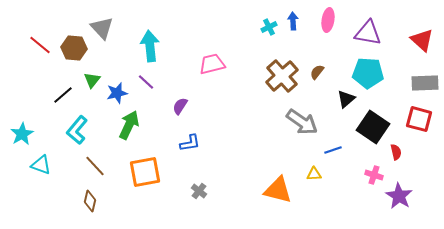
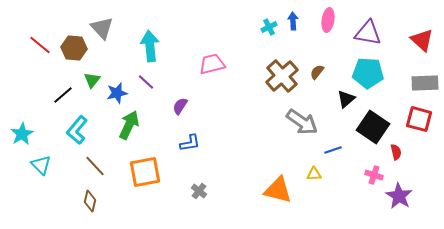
cyan triangle: rotated 25 degrees clockwise
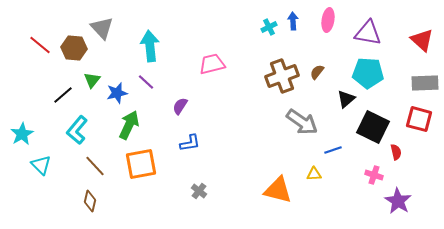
brown cross: rotated 20 degrees clockwise
black square: rotated 8 degrees counterclockwise
orange square: moved 4 px left, 8 px up
purple star: moved 1 px left, 5 px down
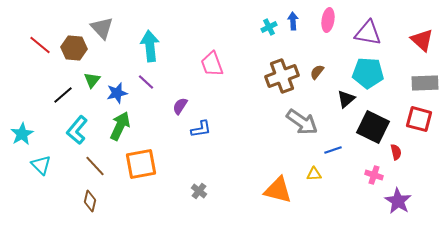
pink trapezoid: rotated 96 degrees counterclockwise
green arrow: moved 9 px left, 1 px down
blue L-shape: moved 11 px right, 14 px up
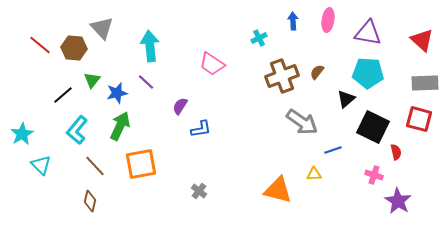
cyan cross: moved 10 px left, 11 px down
pink trapezoid: rotated 36 degrees counterclockwise
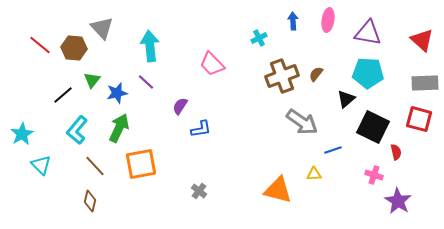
pink trapezoid: rotated 12 degrees clockwise
brown semicircle: moved 1 px left, 2 px down
green arrow: moved 1 px left, 2 px down
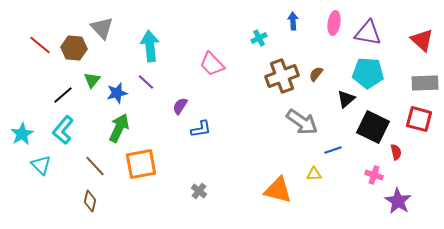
pink ellipse: moved 6 px right, 3 px down
cyan L-shape: moved 14 px left
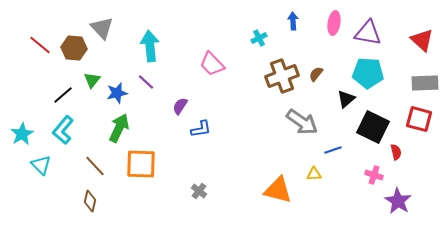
orange square: rotated 12 degrees clockwise
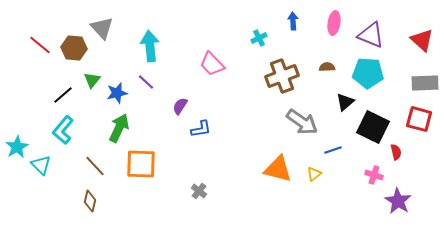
purple triangle: moved 3 px right, 2 px down; rotated 12 degrees clockwise
brown semicircle: moved 11 px right, 7 px up; rotated 49 degrees clockwise
black triangle: moved 1 px left, 3 px down
cyan star: moved 5 px left, 13 px down
yellow triangle: rotated 35 degrees counterclockwise
orange triangle: moved 21 px up
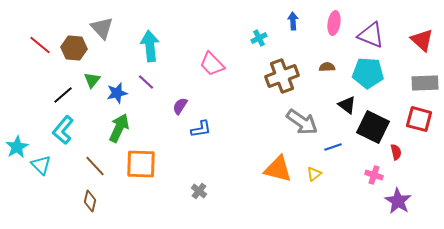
black triangle: moved 2 px right, 3 px down; rotated 42 degrees counterclockwise
blue line: moved 3 px up
